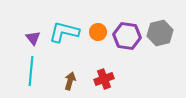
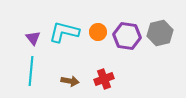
brown arrow: rotated 84 degrees clockwise
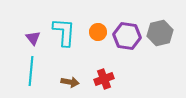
cyan L-shape: rotated 80 degrees clockwise
brown arrow: moved 1 px down
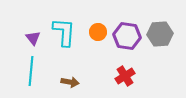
gray hexagon: moved 1 px down; rotated 10 degrees clockwise
red cross: moved 21 px right, 3 px up; rotated 12 degrees counterclockwise
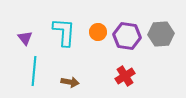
gray hexagon: moved 1 px right
purple triangle: moved 8 px left
cyan line: moved 3 px right
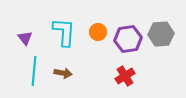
purple hexagon: moved 1 px right, 3 px down; rotated 16 degrees counterclockwise
brown arrow: moved 7 px left, 9 px up
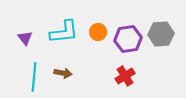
cyan L-shape: rotated 80 degrees clockwise
cyan line: moved 6 px down
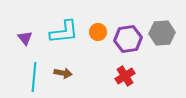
gray hexagon: moved 1 px right, 1 px up
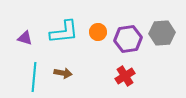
purple triangle: rotated 35 degrees counterclockwise
